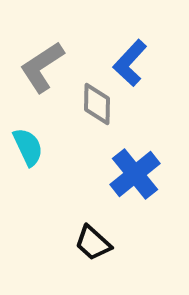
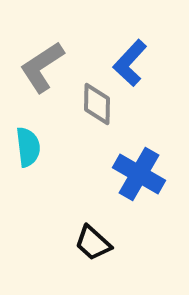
cyan semicircle: rotated 18 degrees clockwise
blue cross: moved 4 px right; rotated 21 degrees counterclockwise
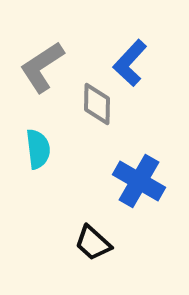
cyan semicircle: moved 10 px right, 2 px down
blue cross: moved 7 px down
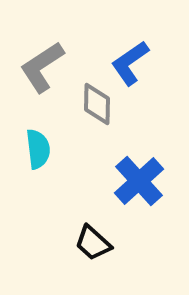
blue L-shape: rotated 12 degrees clockwise
blue cross: rotated 18 degrees clockwise
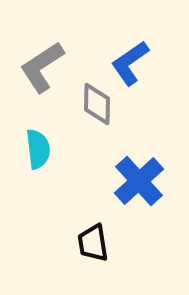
black trapezoid: rotated 39 degrees clockwise
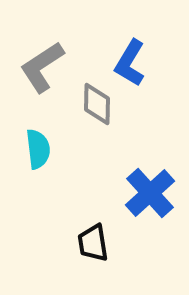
blue L-shape: rotated 24 degrees counterclockwise
blue cross: moved 11 px right, 12 px down
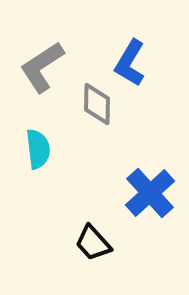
black trapezoid: rotated 33 degrees counterclockwise
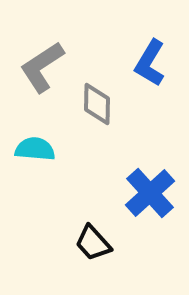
blue L-shape: moved 20 px right
cyan semicircle: moved 3 px left; rotated 78 degrees counterclockwise
